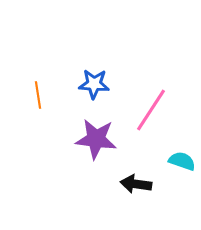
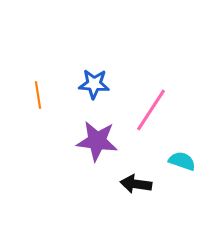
purple star: moved 1 px right, 2 px down
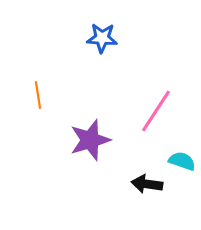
blue star: moved 8 px right, 46 px up
pink line: moved 5 px right, 1 px down
purple star: moved 7 px left, 1 px up; rotated 24 degrees counterclockwise
black arrow: moved 11 px right
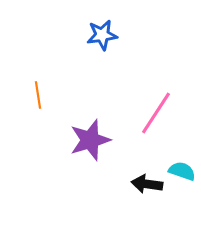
blue star: moved 3 px up; rotated 12 degrees counterclockwise
pink line: moved 2 px down
cyan semicircle: moved 10 px down
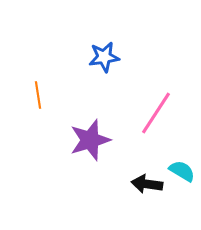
blue star: moved 2 px right, 22 px down
cyan semicircle: rotated 12 degrees clockwise
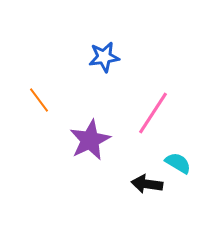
orange line: moved 1 px right, 5 px down; rotated 28 degrees counterclockwise
pink line: moved 3 px left
purple star: rotated 9 degrees counterclockwise
cyan semicircle: moved 4 px left, 8 px up
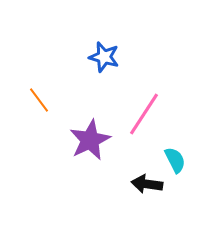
blue star: rotated 24 degrees clockwise
pink line: moved 9 px left, 1 px down
cyan semicircle: moved 3 px left, 3 px up; rotated 32 degrees clockwise
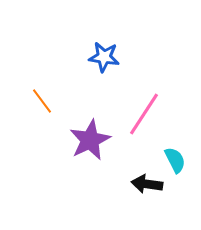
blue star: rotated 8 degrees counterclockwise
orange line: moved 3 px right, 1 px down
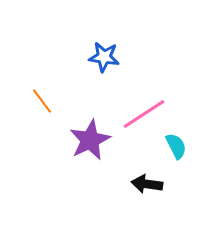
pink line: rotated 24 degrees clockwise
cyan semicircle: moved 1 px right, 14 px up
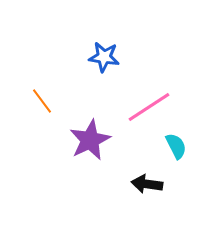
pink line: moved 5 px right, 7 px up
